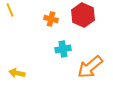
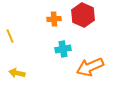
yellow line: moved 26 px down
orange cross: moved 3 px right; rotated 16 degrees counterclockwise
orange arrow: rotated 16 degrees clockwise
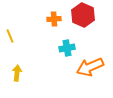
cyan cross: moved 4 px right, 1 px up
yellow arrow: rotated 84 degrees clockwise
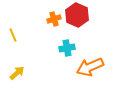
red hexagon: moved 6 px left
orange cross: rotated 16 degrees counterclockwise
yellow line: moved 3 px right, 1 px up
yellow arrow: rotated 42 degrees clockwise
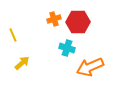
red hexagon: moved 1 px right, 7 px down; rotated 25 degrees counterclockwise
cyan cross: rotated 28 degrees clockwise
yellow arrow: moved 5 px right, 10 px up
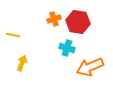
red hexagon: rotated 10 degrees clockwise
yellow line: rotated 56 degrees counterclockwise
yellow arrow: rotated 28 degrees counterclockwise
